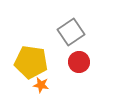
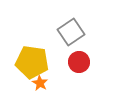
yellow pentagon: moved 1 px right
orange star: moved 1 px left, 2 px up; rotated 21 degrees clockwise
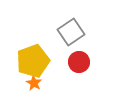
yellow pentagon: moved 1 px right, 1 px up; rotated 28 degrees counterclockwise
orange star: moved 6 px left
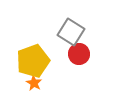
gray square: rotated 24 degrees counterclockwise
red circle: moved 8 px up
